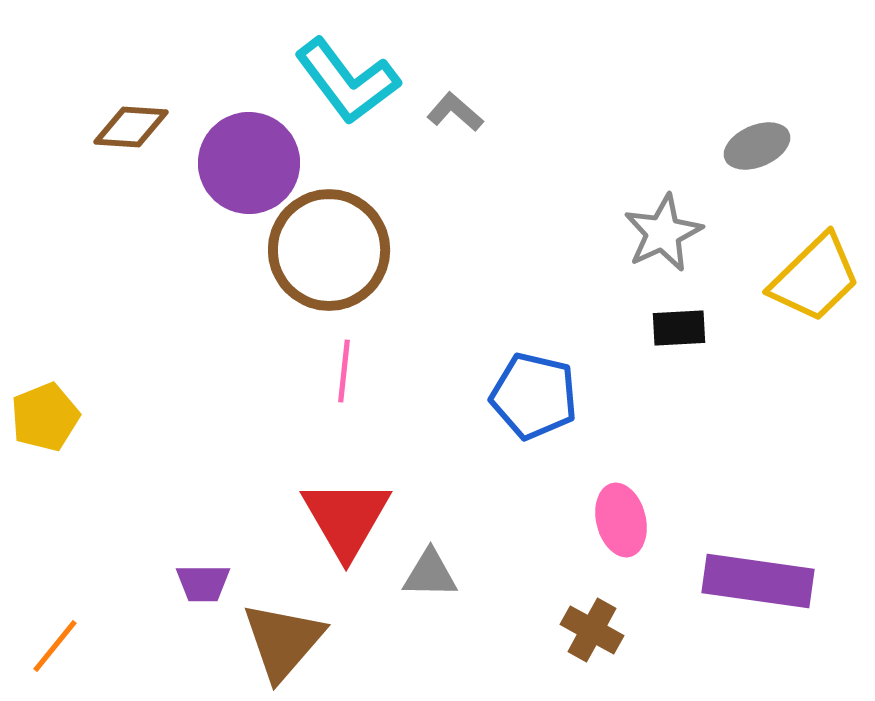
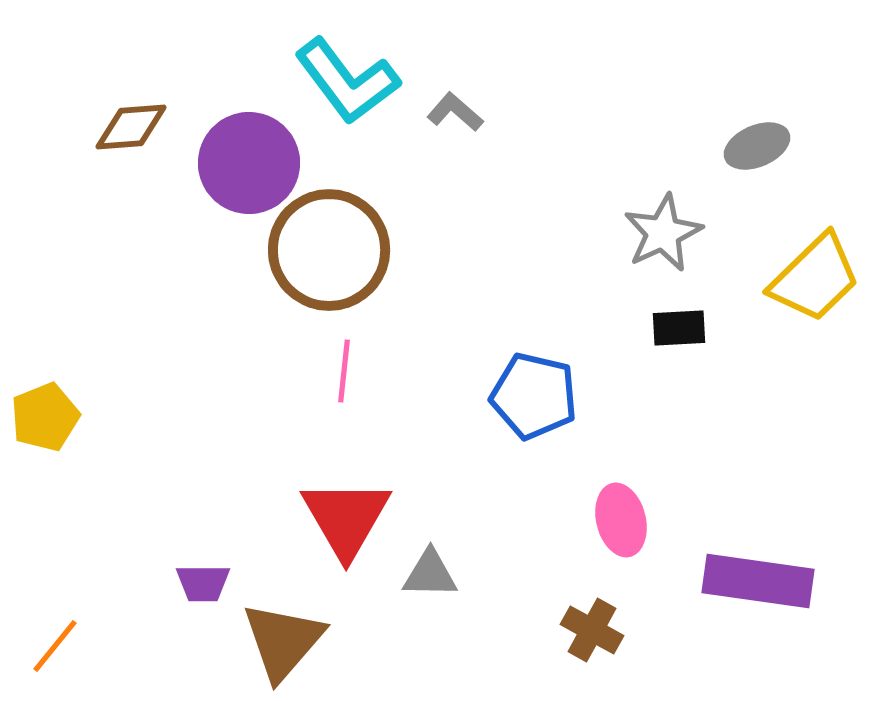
brown diamond: rotated 8 degrees counterclockwise
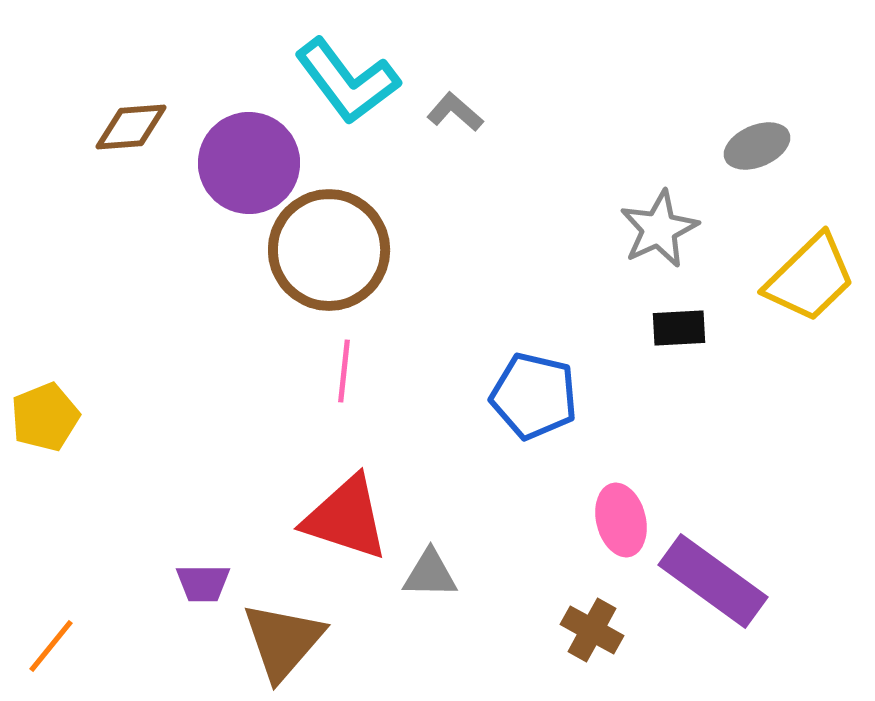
gray star: moved 4 px left, 4 px up
yellow trapezoid: moved 5 px left
red triangle: rotated 42 degrees counterclockwise
purple rectangle: moved 45 px left; rotated 28 degrees clockwise
orange line: moved 4 px left
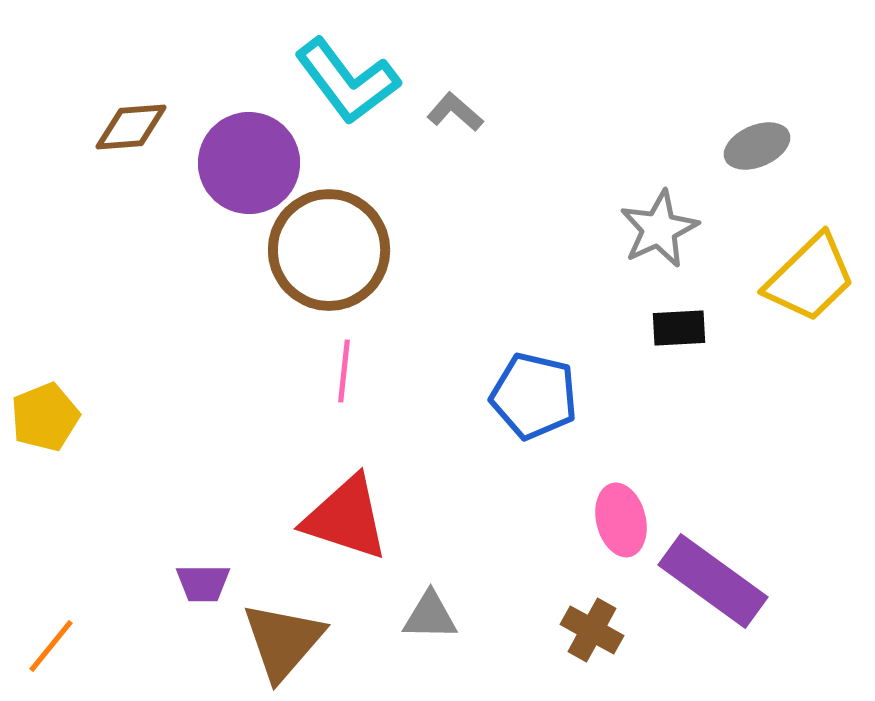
gray triangle: moved 42 px down
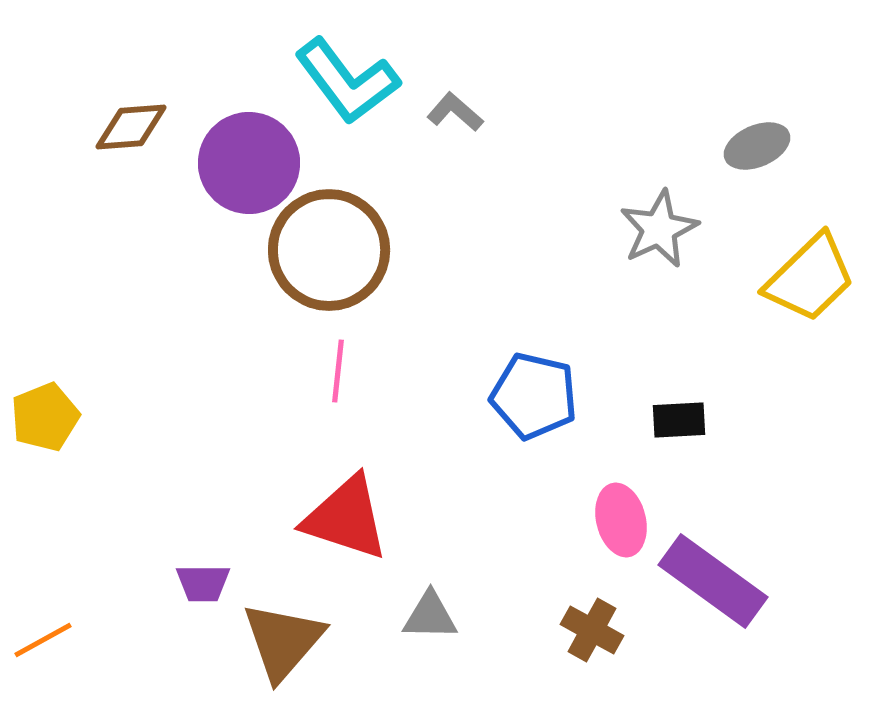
black rectangle: moved 92 px down
pink line: moved 6 px left
orange line: moved 8 px left, 6 px up; rotated 22 degrees clockwise
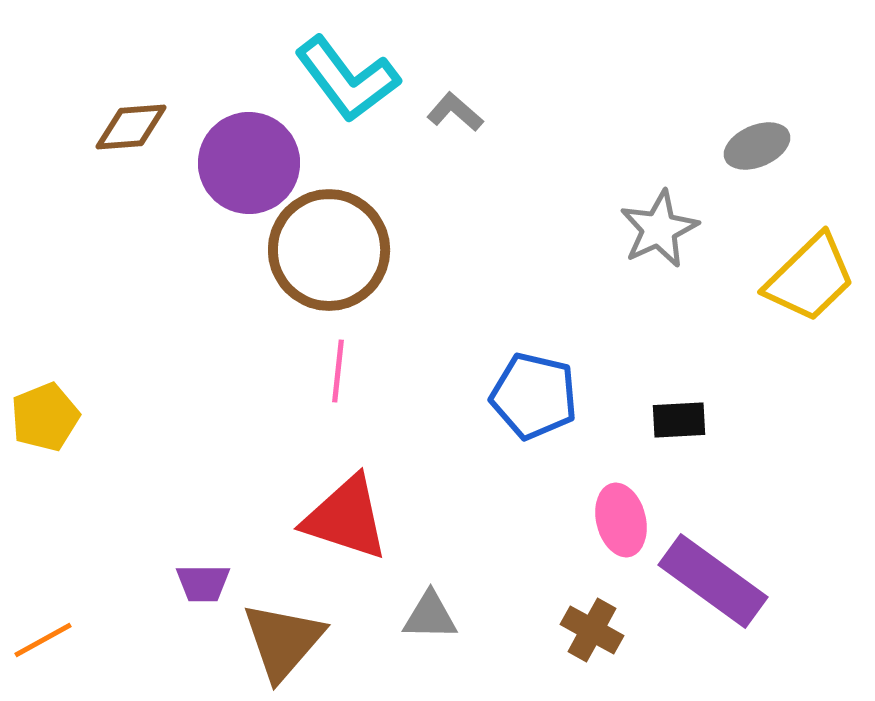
cyan L-shape: moved 2 px up
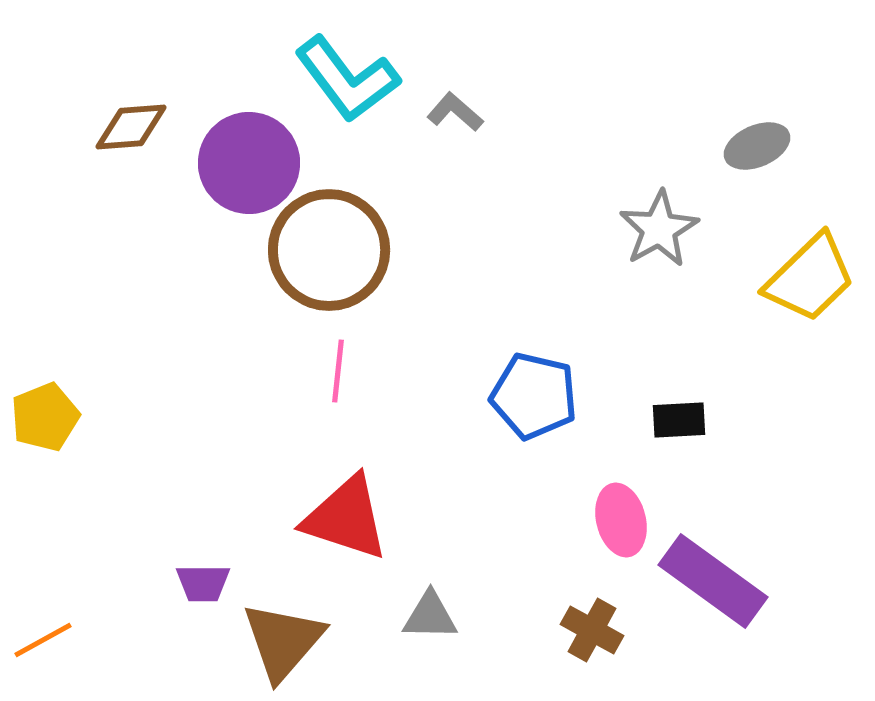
gray star: rotated 4 degrees counterclockwise
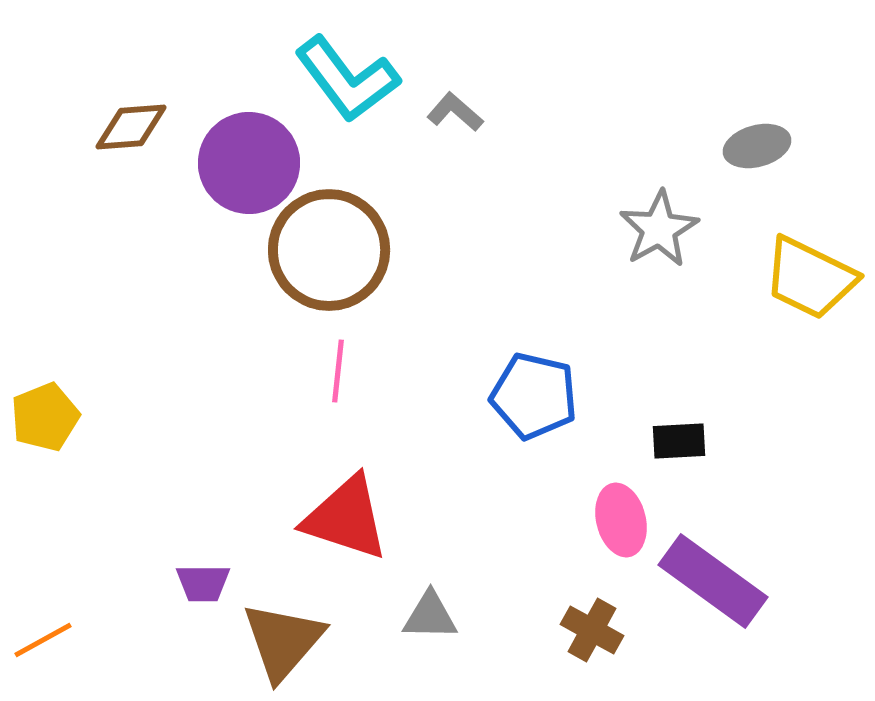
gray ellipse: rotated 8 degrees clockwise
yellow trapezoid: rotated 70 degrees clockwise
black rectangle: moved 21 px down
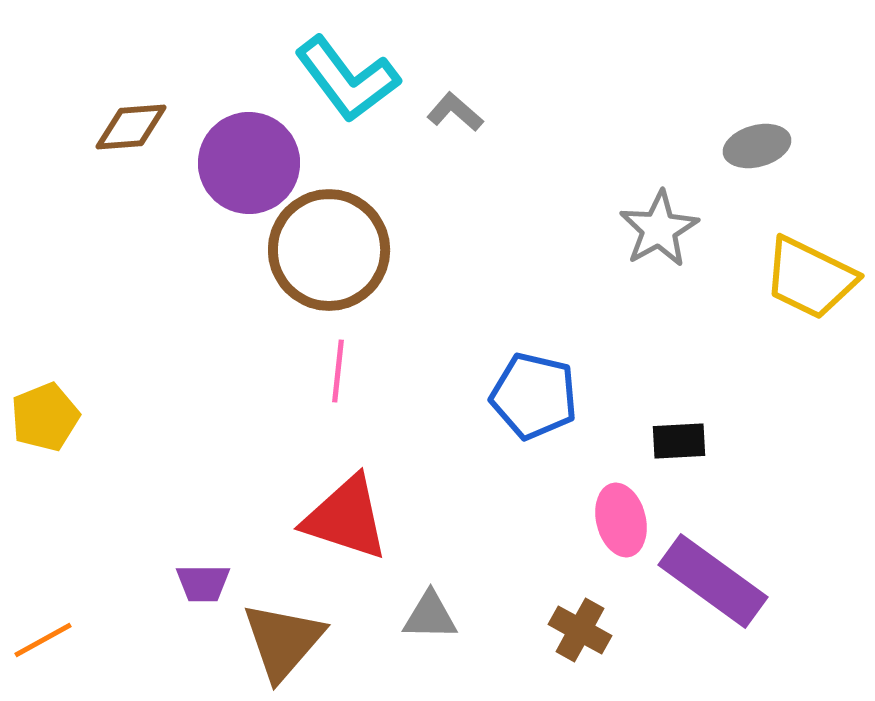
brown cross: moved 12 px left
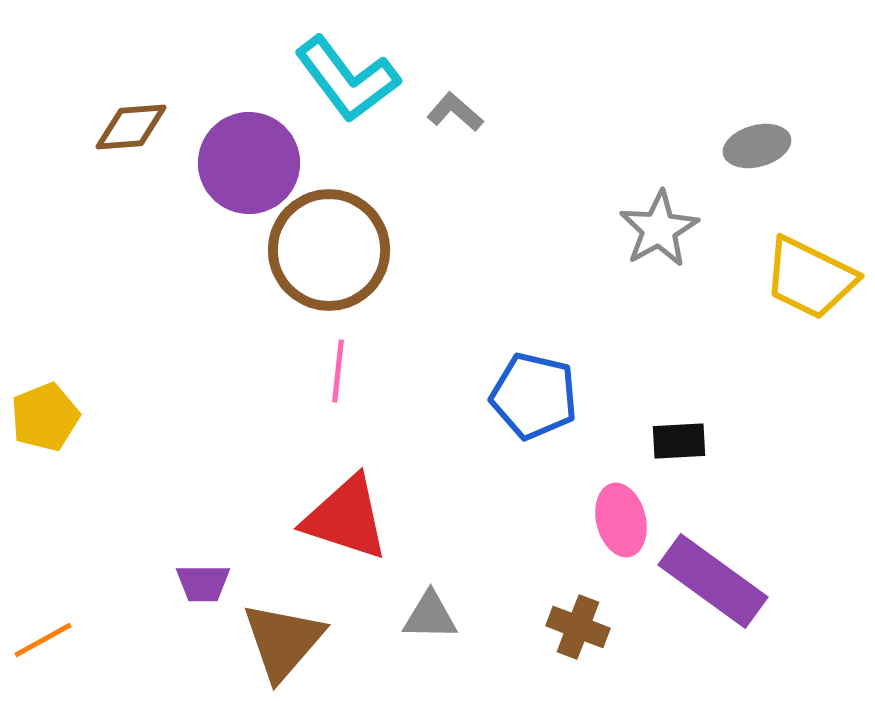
brown cross: moved 2 px left, 3 px up; rotated 8 degrees counterclockwise
